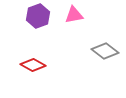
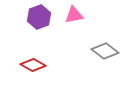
purple hexagon: moved 1 px right, 1 px down
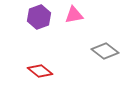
red diamond: moved 7 px right, 6 px down; rotated 10 degrees clockwise
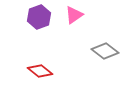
pink triangle: rotated 24 degrees counterclockwise
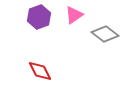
gray diamond: moved 17 px up
red diamond: rotated 25 degrees clockwise
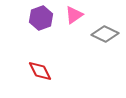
purple hexagon: moved 2 px right, 1 px down
gray diamond: rotated 12 degrees counterclockwise
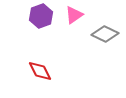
purple hexagon: moved 2 px up
